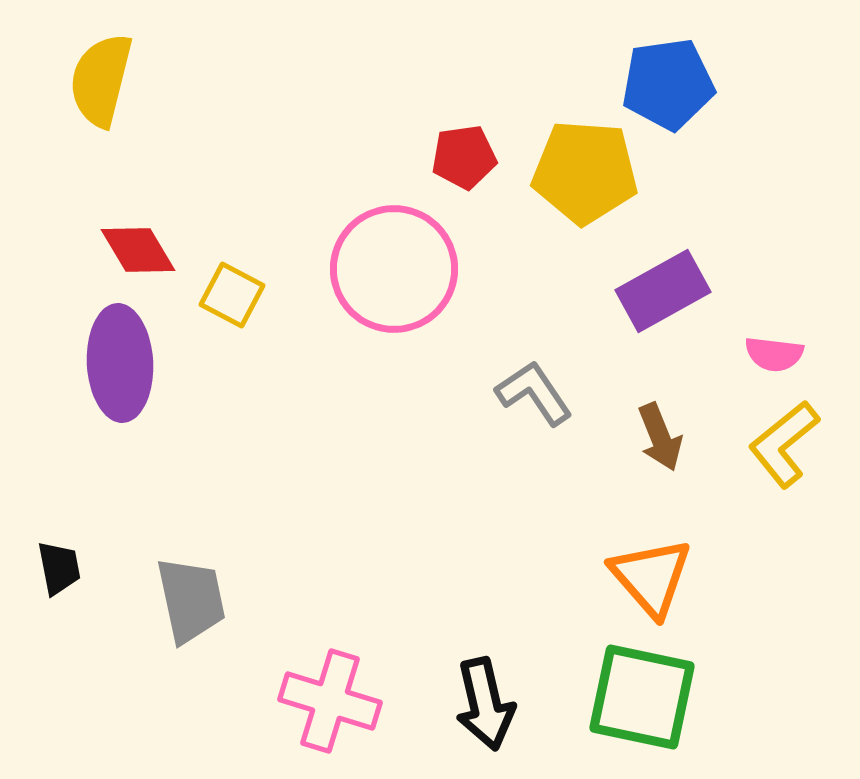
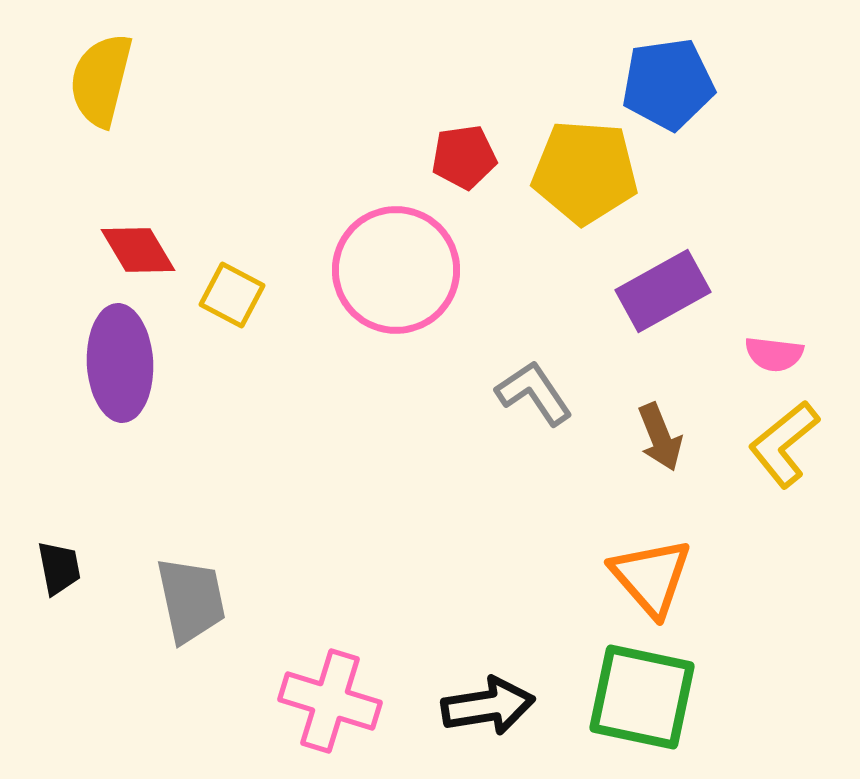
pink circle: moved 2 px right, 1 px down
black arrow: moved 3 px right, 2 px down; rotated 86 degrees counterclockwise
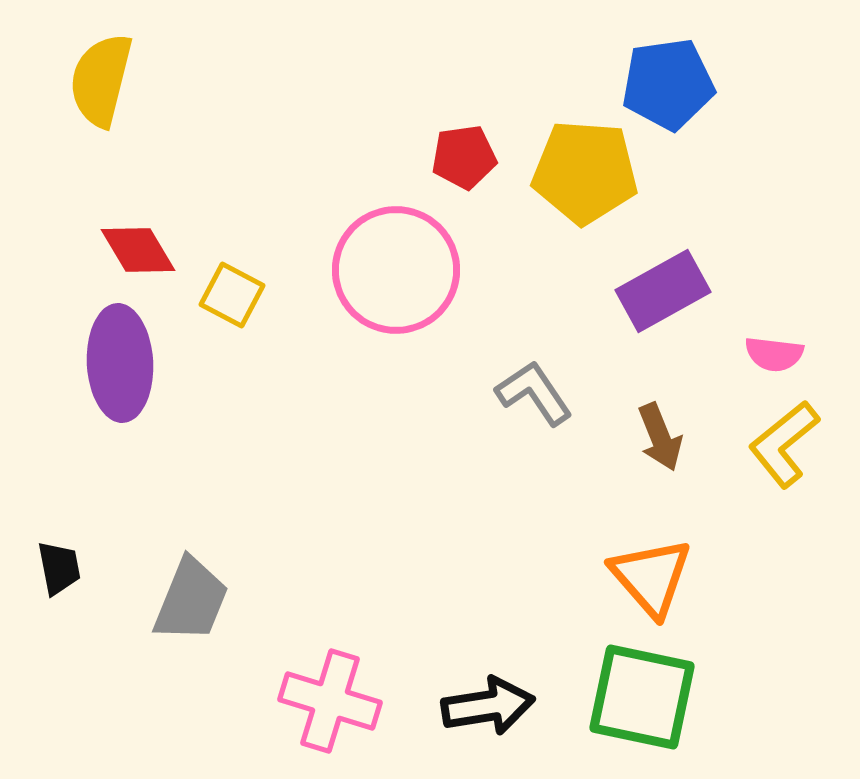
gray trapezoid: rotated 34 degrees clockwise
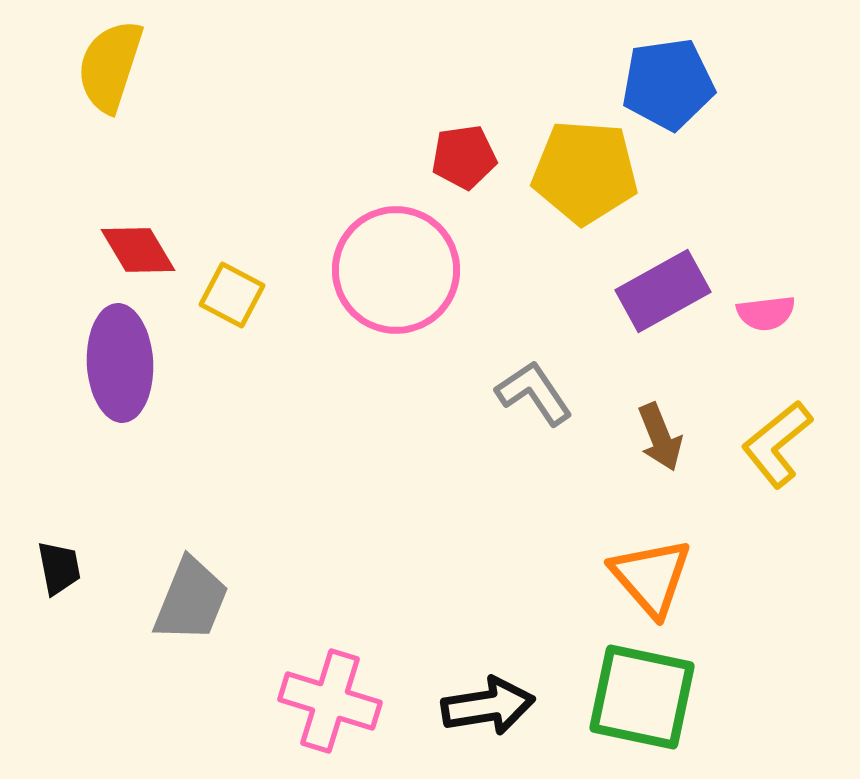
yellow semicircle: moved 9 px right, 14 px up; rotated 4 degrees clockwise
pink semicircle: moved 8 px left, 41 px up; rotated 14 degrees counterclockwise
yellow L-shape: moved 7 px left
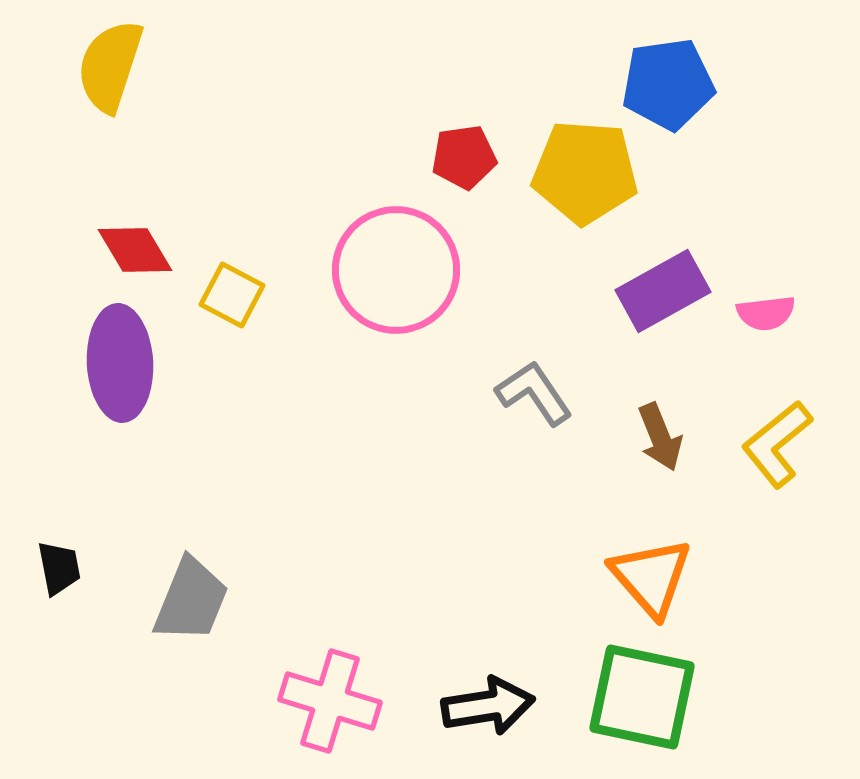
red diamond: moved 3 px left
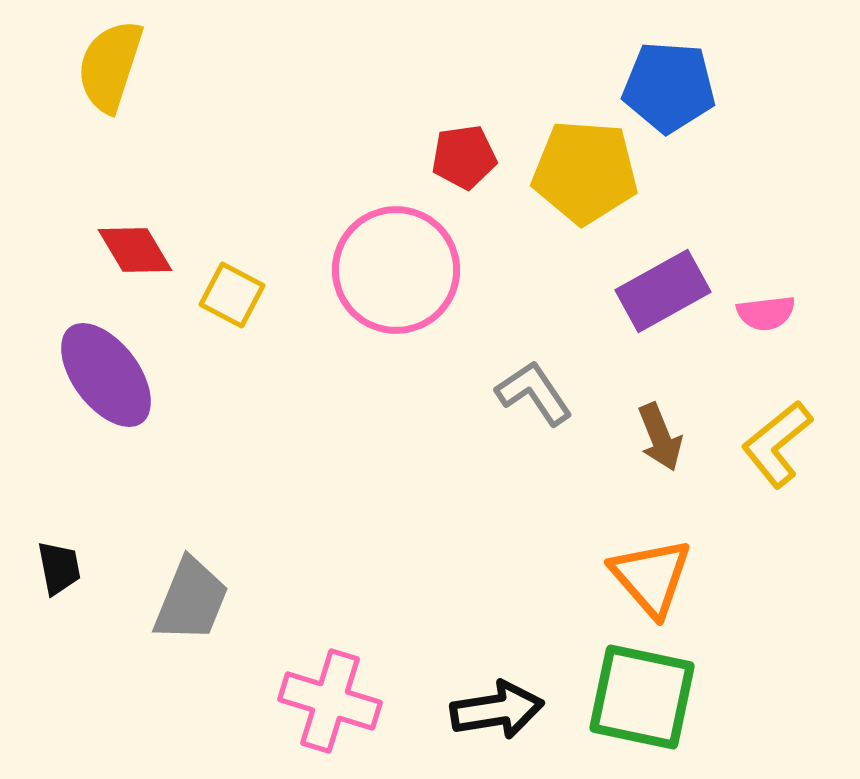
blue pentagon: moved 1 px right, 3 px down; rotated 12 degrees clockwise
purple ellipse: moved 14 px left, 12 px down; rotated 34 degrees counterclockwise
black arrow: moved 9 px right, 4 px down
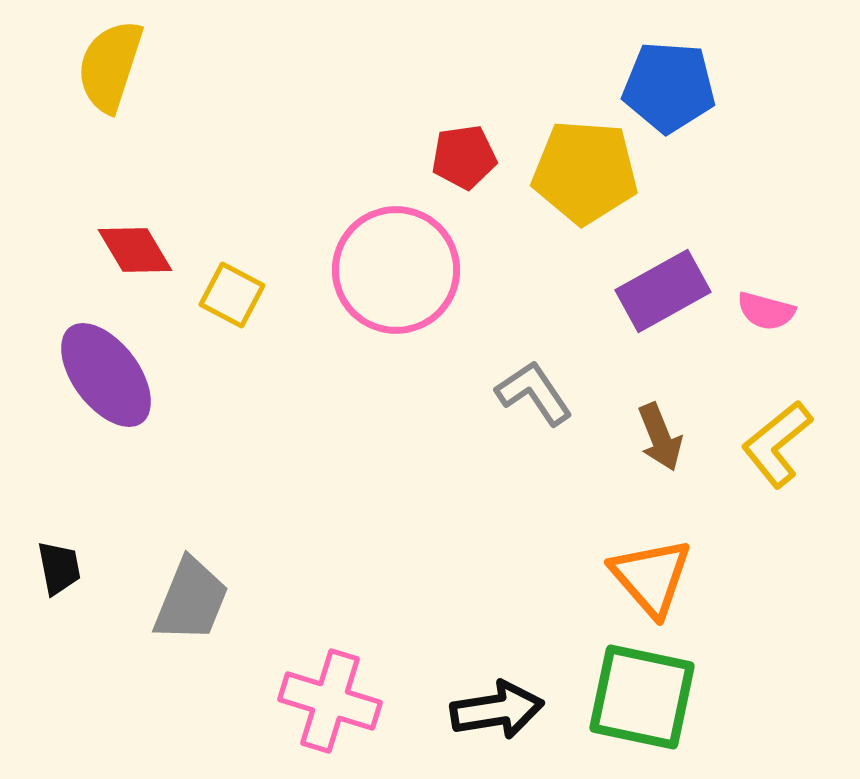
pink semicircle: moved 2 px up; rotated 22 degrees clockwise
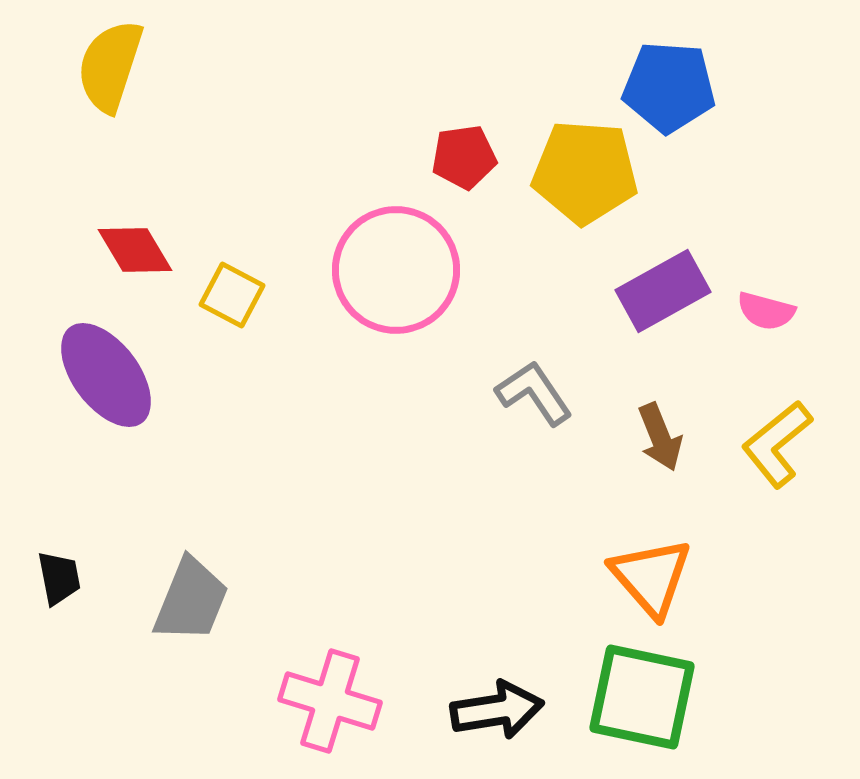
black trapezoid: moved 10 px down
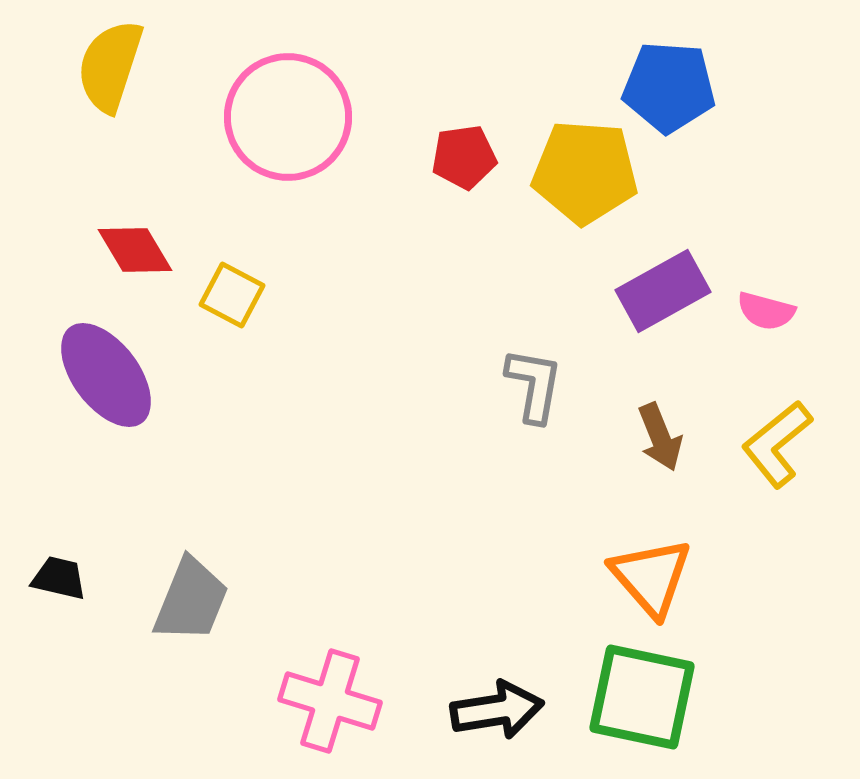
pink circle: moved 108 px left, 153 px up
gray L-shape: moved 8 px up; rotated 44 degrees clockwise
black trapezoid: rotated 66 degrees counterclockwise
